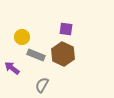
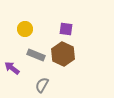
yellow circle: moved 3 px right, 8 px up
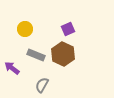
purple square: moved 2 px right; rotated 32 degrees counterclockwise
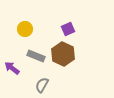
gray rectangle: moved 1 px down
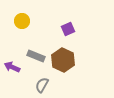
yellow circle: moved 3 px left, 8 px up
brown hexagon: moved 6 px down
purple arrow: moved 1 px up; rotated 14 degrees counterclockwise
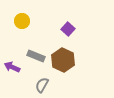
purple square: rotated 24 degrees counterclockwise
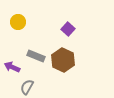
yellow circle: moved 4 px left, 1 px down
gray semicircle: moved 15 px left, 2 px down
